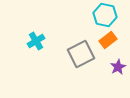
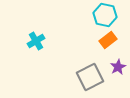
gray square: moved 9 px right, 23 px down
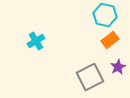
orange rectangle: moved 2 px right
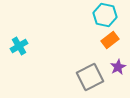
cyan cross: moved 17 px left, 5 px down
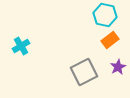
cyan cross: moved 2 px right
gray square: moved 6 px left, 5 px up
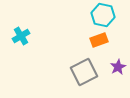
cyan hexagon: moved 2 px left
orange rectangle: moved 11 px left; rotated 18 degrees clockwise
cyan cross: moved 10 px up
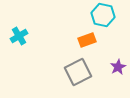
cyan cross: moved 2 px left
orange rectangle: moved 12 px left
gray square: moved 6 px left
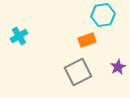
cyan hexagon: rotated 20 degrees counterclockwise
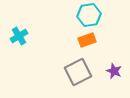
cyan hexagon: moved 14 px left
purple star: moved 4 px left, 4 px down; rotated 21 degrees counterclockwise
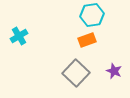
cyan hexagon: moved 3 px right
gray square: moved 2 px left, 1 px down; rotated 20 degrees counterclockwise
